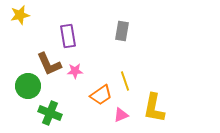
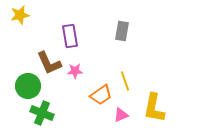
purple rectangle: moved 2 px right
brown L-shape: moved 1 px up
green cross: moved 8 px left
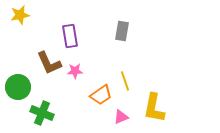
green circle: moved 10 px left, 1 px down
pink triangle: moved 2 px down
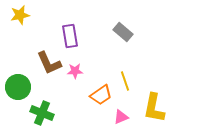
gray rectangle: moved 1 px right, 1 px down; rotated 60 degrees counterclockwise
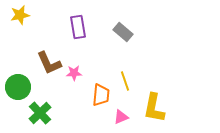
purple rectangle: moved 8 px right, 9 px up
pink star: moved 1 px left, 2 px down
orange trapezoid: rotated 50 degrees counterclockwise
green cross: moved 2 px left; rotated 25 degrees clockwise
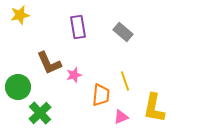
pink star: moved 2 px down; rotated 14 degrees counterclockwise
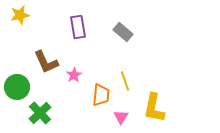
brown L-shape: moved 3 px left, 1 px up
pink star: rotated 14 degrees counterclockwise
green circle: moved 1 px left
pink triangle: rotated 35 degrees counterclockwise
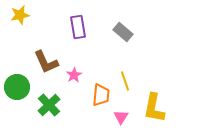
green cross: moved 9 px right, 8 px up
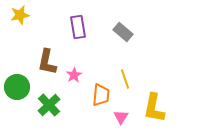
brown L-shape: moved 1 px right; rotated 36 degrees clockwise
yellow line: moved 2 px up
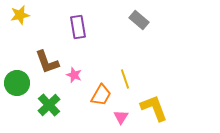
gray rectangle: moved 16 px right, 12 px up
brown L-shape: rotated 32 degrees counterclockwise
pink star: rotated 21 degrees counterclockwise
green circle: moved 4 px up
orange trapezoid: rotated 25 degrees clockwise
yellow L-shape: rotated 148 degrees clockwise
